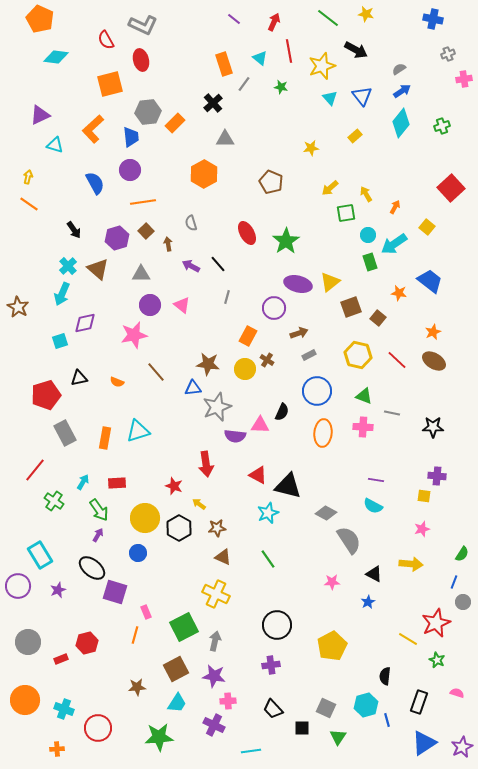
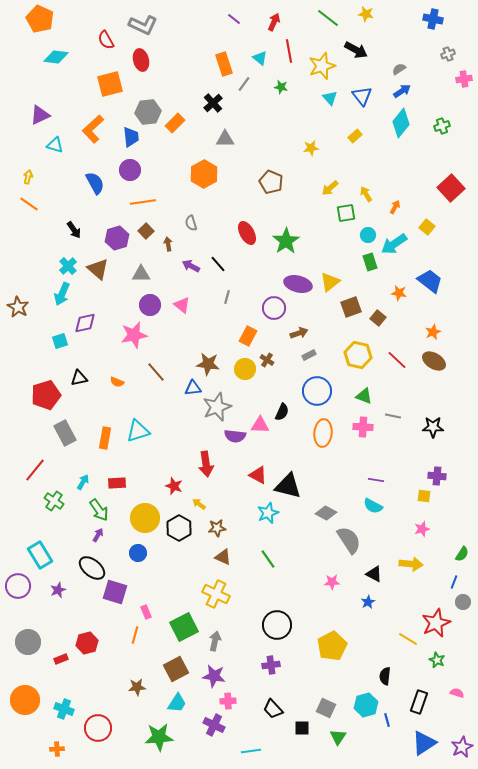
gray line at (392, 413): moved 1 px right, 3 px down
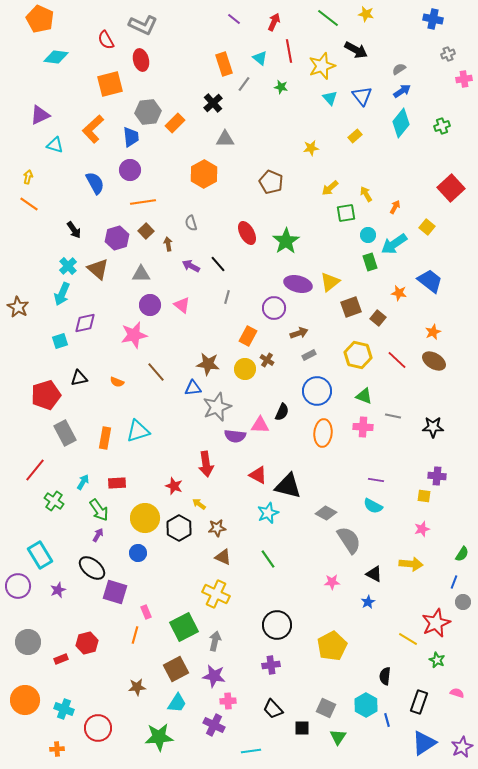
cyan hexagon at (366, 705): rotated 15 degrees counterclockwise
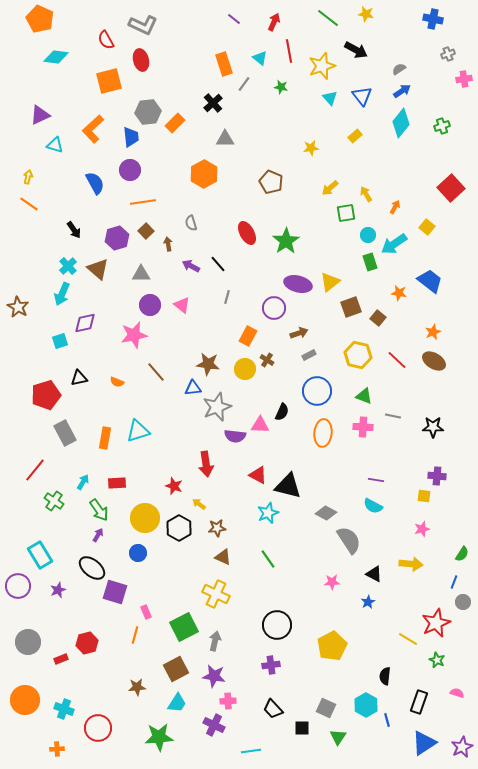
orange square at (110, 84): moved 1 px left, 3 px up
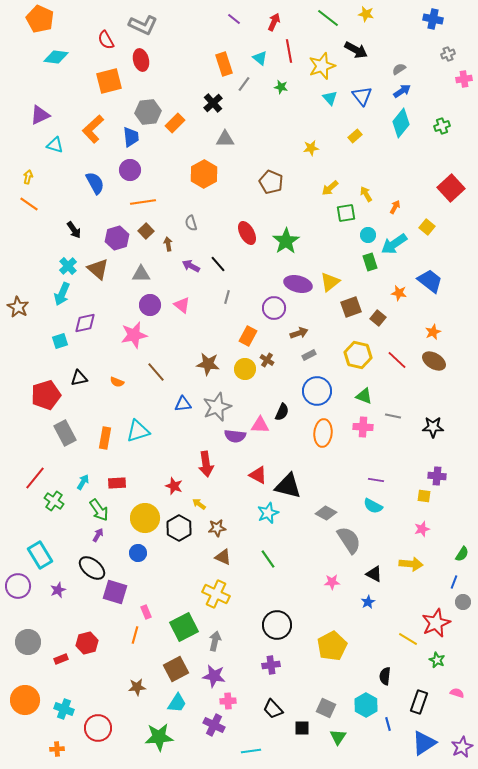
blue triangle at (193, 388): moved 10 px left, 16 px down
red line at (35, 470): moved 8 px down
blue line at (387, 720): moved 1 px right, 4 px down
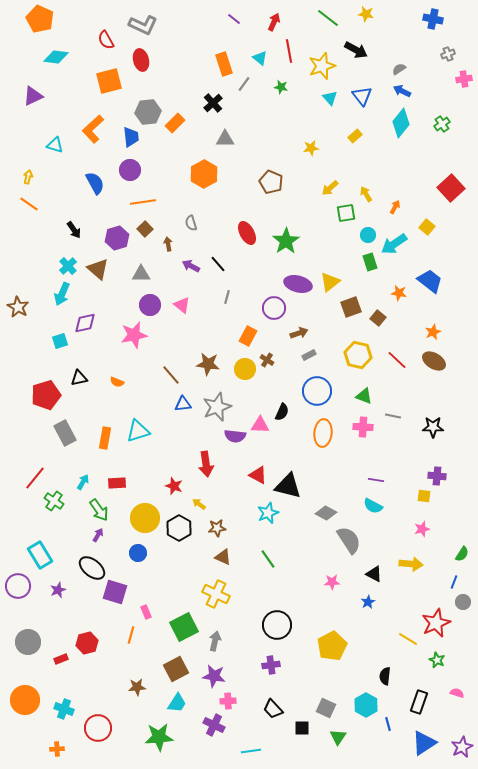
blue arrow at (402, 91): rotated 120 degrees counterclockwise
purple triangle at (40, 115): moved 7 px left, 19 px up
green cross at (442, 126): moved 2 px up; rotated 14 degrees counterclockwise
brown square at (146, 231): moved 1 px left, 2 px up
brown line at (156, 372): moved 15 px right, 3 px down
orange line at (135, 635): moved 4 px left
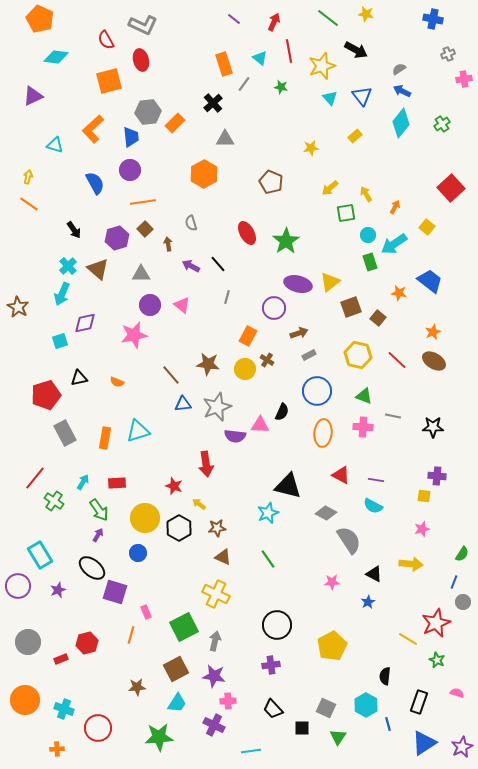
red triangle at (258, 475): moved 83 px right
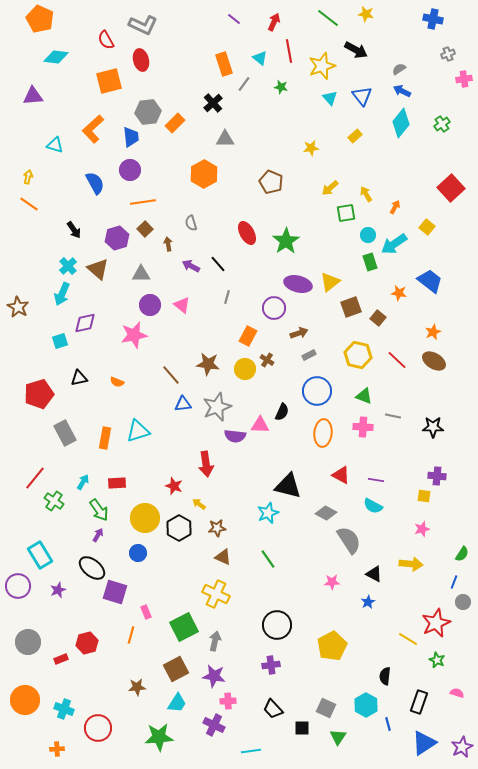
purple triangle at (33, 96): rotated 20 degrees clockwise
red pentagon at (46, 395): moved 7 px left, 1 px up
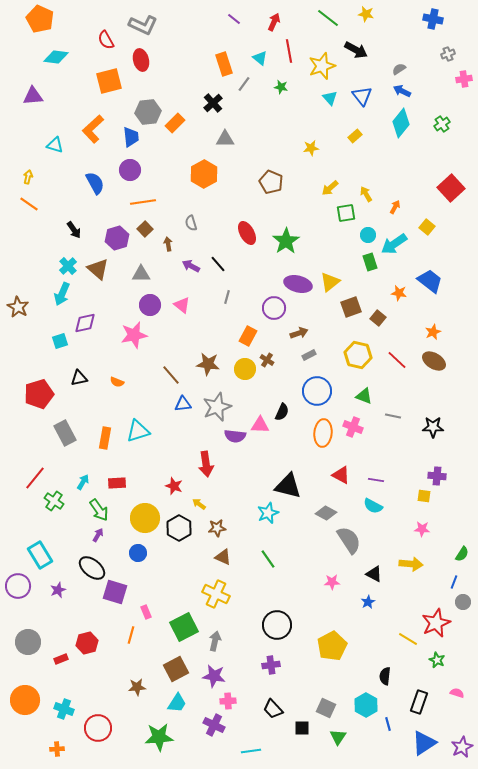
pink cross at (363, 427): moved 10 px left; rotated 18 degrees clockwise
pink star at (422, 529): rotated 21 degrees clockwise
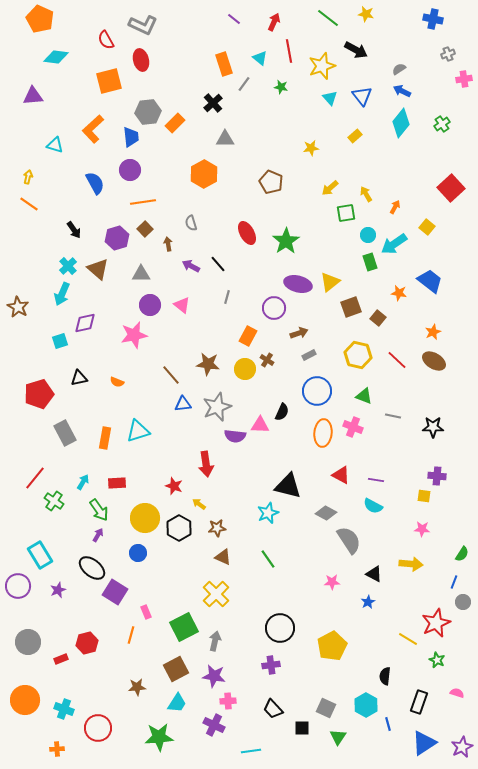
purple square at (115, 592): rotated 15 degrees clockwise
yellow cross at (216, 594): rotated 20 degrees clockwise
black circle at (277, 625): moved 3 px right, 3 px down
